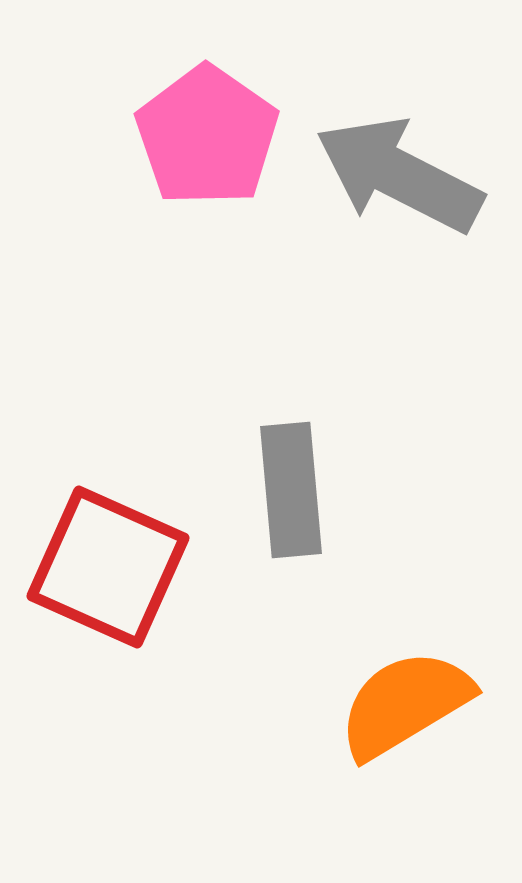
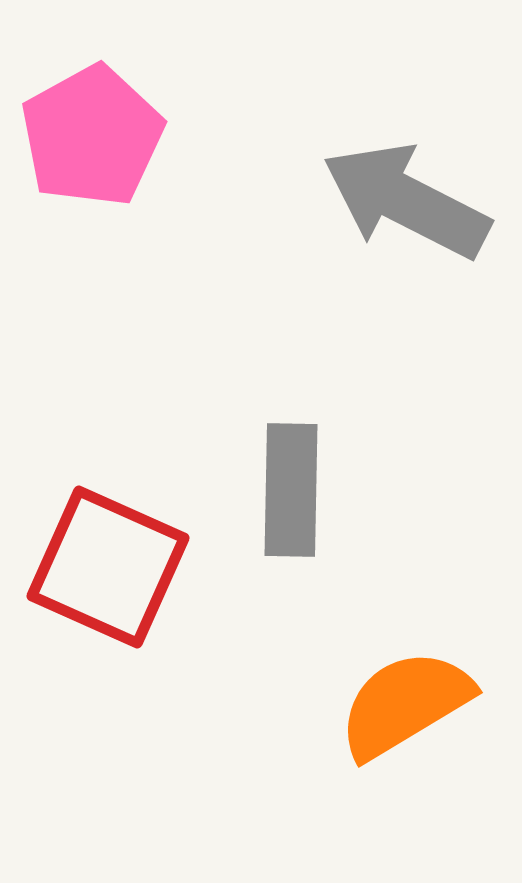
pink pentagon: moved 115 px left; rotated 8 degrees clockwise
gray arrow: moved 7 px right, 26 px down
gray rectangle: rotated 6 degrees clockwise
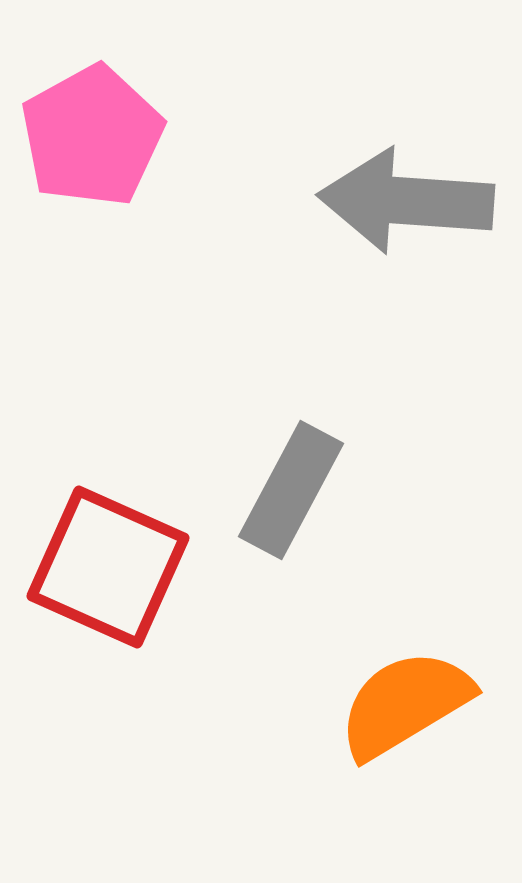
gray arrow: rotated 23 degrees counterclockwise
gray rectangle: rotated 27 degrees clockwise
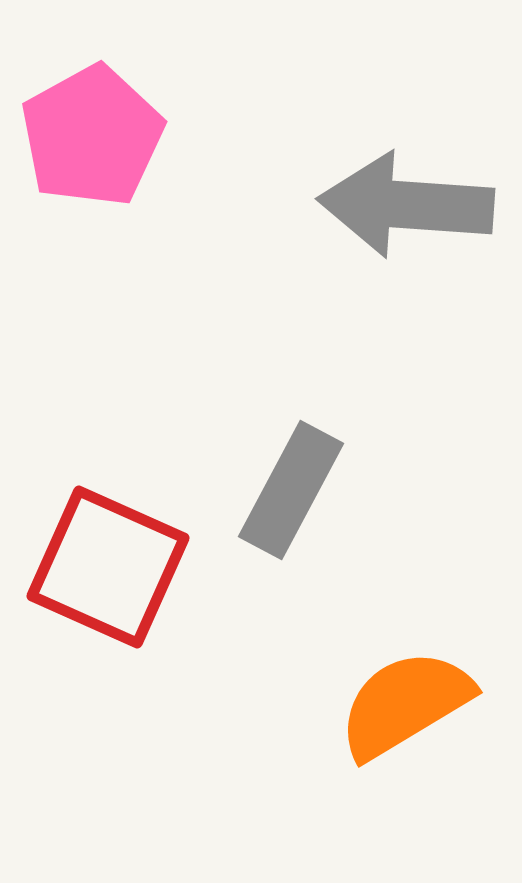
gray arrow: moved 4 px down
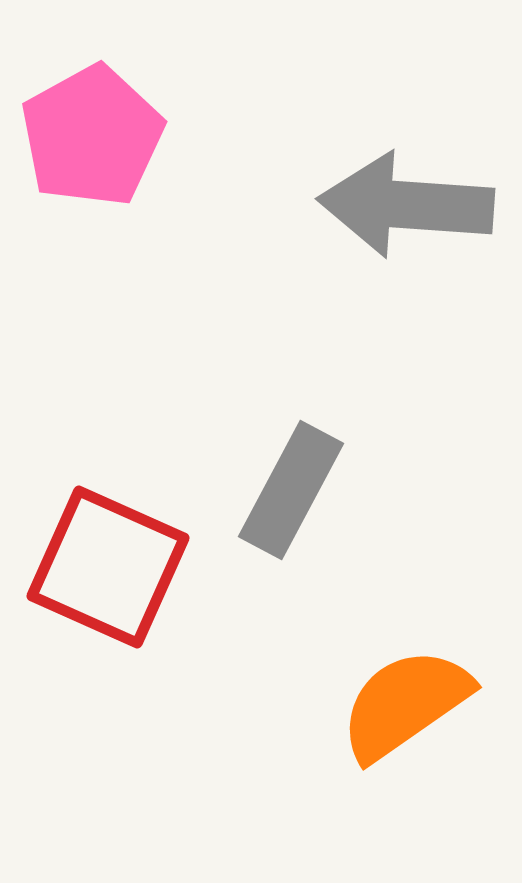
orange semicircle: rotated 4 degrees counterclockwise
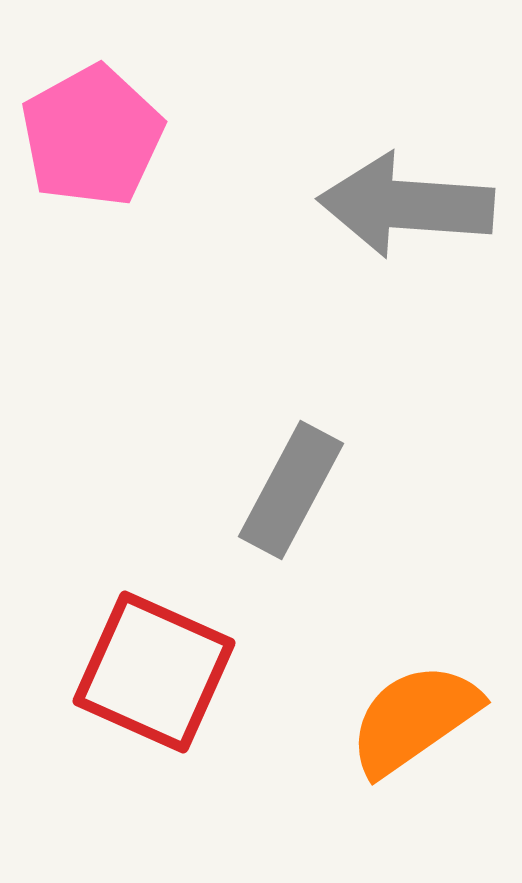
red square: moved 46 px right, 105 px down
orange semicircle: moved 9 px right, 15 px down
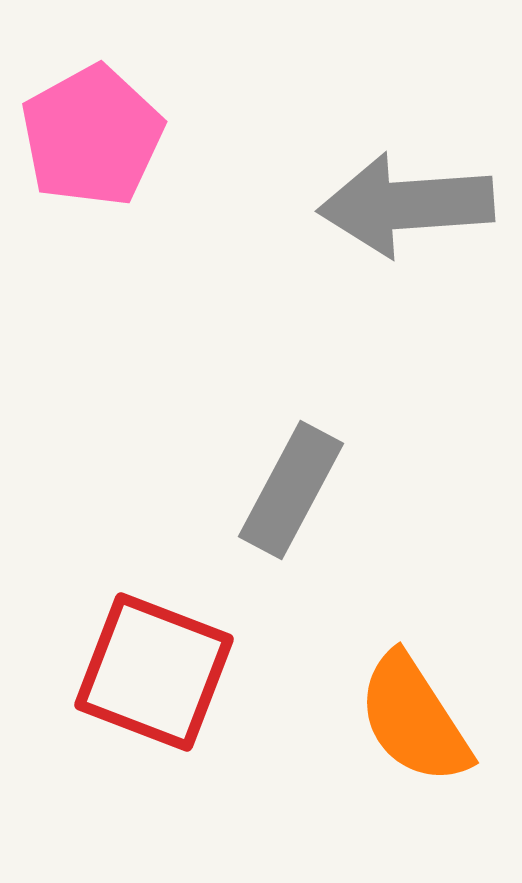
gray arrow: rotated 8 degrees counterclockwise
red square: rotated 3 degrees counterclockwise
orange semicircle: rotated 88 degrees counterclockwise
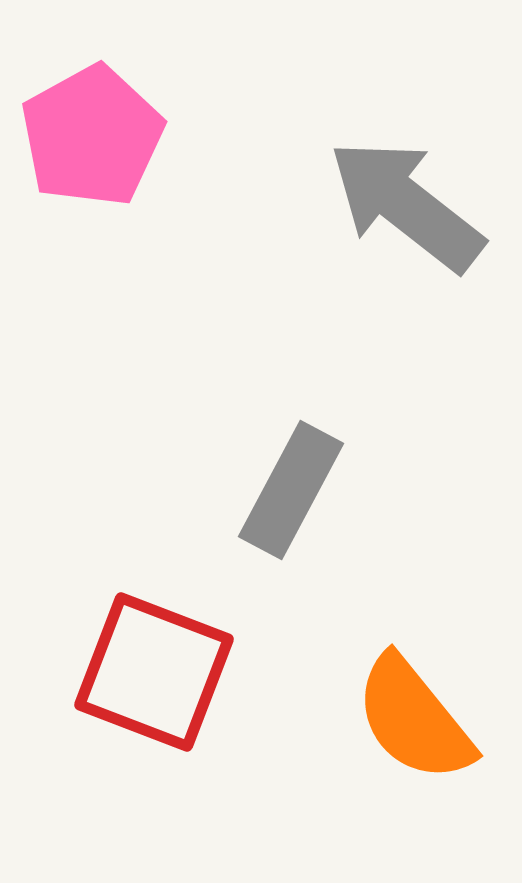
gray arrow: rotated 42 degrees clockwise
orange semicircle: rotated 6 degrees counterclockwise
